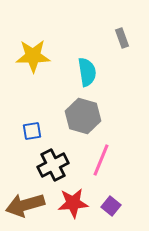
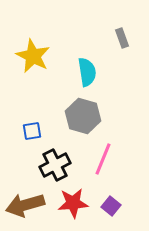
yellow star: rotated 28 degrees clockwise
pink line: moved 2 px right, 1 px up
black cross: moved 2 px right
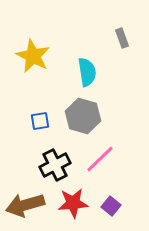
blue square: moved 8 px right, 10 px up
pink line: moved 3 px left; rotated 24 degrees clockwise
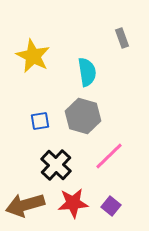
pink line: moved 9 px right, 3 px up
black cross: moved 1 px right; rotated 20 degrees counterclockwise
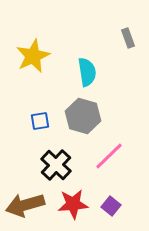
gray rectangle: moved 6 px right
yellow star: rotated 20 degrees clockwise
red star: moved 1 px down
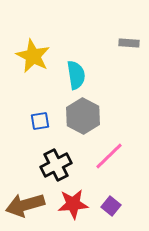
gray rectangle: moved 1 px right, 5 px down; rotated 66 degrees counterclockwise
yellow star: rotated 20 degrees counterclockwise
cyan semicircle: moved 11 px left, 3 px down
gray hexagon: rotated 12 degrees clockwise
black cross: rotated 20 degrees clockwise
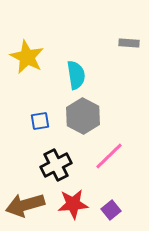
yellow star: moved 6 px left, 1 px down
purple square: moved 4 px down; rotated 12 degrees clockwise
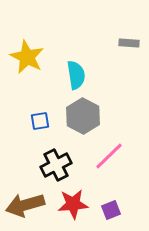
purple square: rotated 18 degrees clockwise
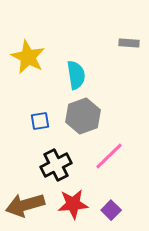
yellow star: moved 1 px right
gray hexagon: rotated 12 degrees clockwise
purple square: rotated 24 degrees counterclockwise
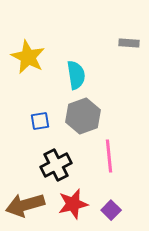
pink line: rotated 52 degrees counterclockwise
red star: rotated 8 degrees counterclockwise
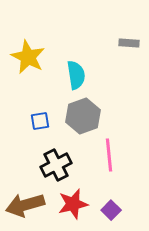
pink line: moved 1 px up
